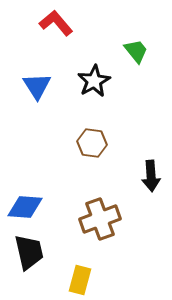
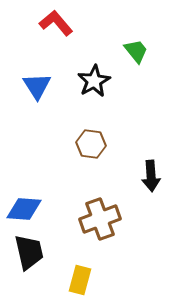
brown hexagon: moved 1 px left, 1 px down
blue diamond: moved 1 px left, 2 px down
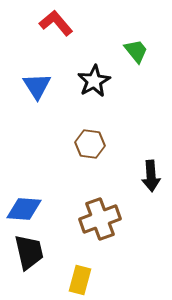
brown hexagon: moved 1 px left
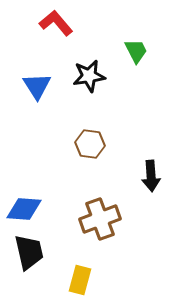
green trapezoid: rotated 12 degrees clockwise
black star: moved 5 px left, 5 px up; rotated 20 degrees clockwise
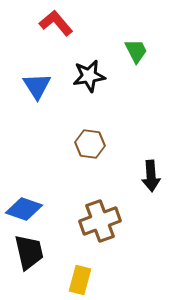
blue diamond: rotated 15 degrees clockwise
brown cross: moved 2 px down
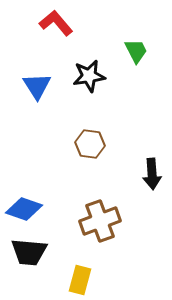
black arrow: moved 1 px right, 2 px up
black trapezoid: rotated 108 degrees clockwise
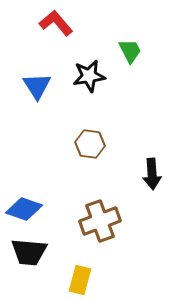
green trapezoid: moved 6 px left
